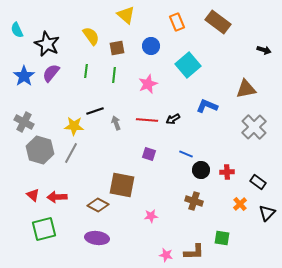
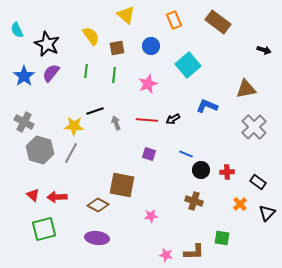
orange rectangle at (177, 22): moved 3 px left, 2 px up
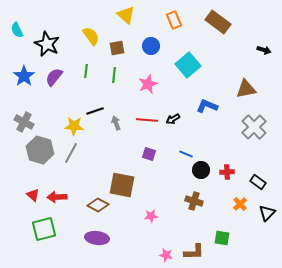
purple semicircle at (51, 73): moved 3 px right, 4 px down
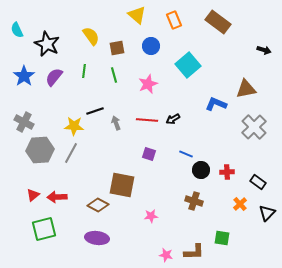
yellow triangle at (126, 15): moved 11 px right
green line at (86, 71): moved 2 px left
green line at (114, 75): rotated 21 degrees counterclockwise
blue L-shape at (207, 106): moved 9 px right, 2 px up
gray hexagon at (40, 150): rotated 20 degrees counterclockwise
red triangle at (33, 195): rotated 40 degrees clockwise
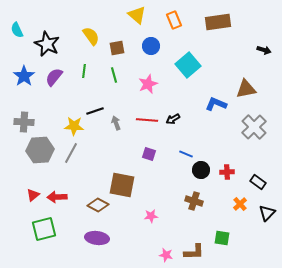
brown rectangle at (218, 22): rotated 45 degrees counterclockwise
gray cross at (24, 122): rotated 24 degrees counterclockwise
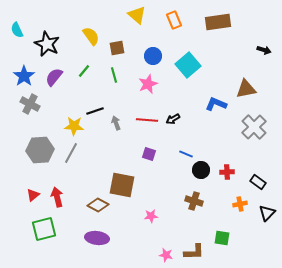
blue circle at (151, 46): moved 2 px right, 10 px down
green line at (84, 71): rotated 32 degrees clockwise
gray cross at (24, 122): moved 6 px right, 18 px up; rotated 24 degrees clockwise
red arrow at (57, 197): rotated 78 degrees clockwise
orange cross at (240, 204): rotated 32 degrees clockwise
